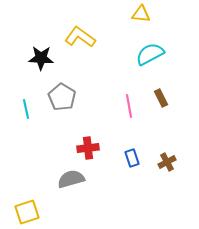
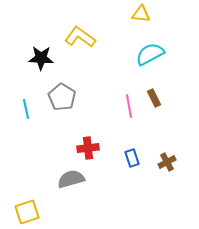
brown rectangle: moved 7 px left
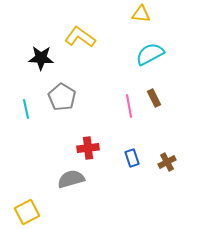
yellow square: rotated 10 degrees counterclockwise
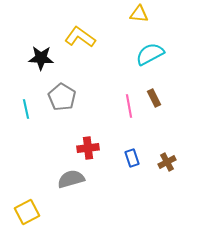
yellow triangle: moved 2 px left
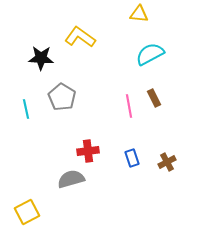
red cross: moved 3 px down
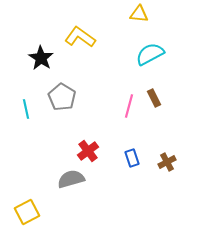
black star: rotated 30 degrees clockwise
pink line: rotated 25 degrees clockwise
red cross: rotated 30 degrees counterclockwise
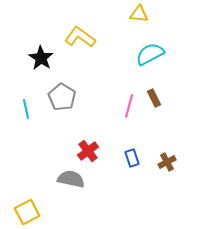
gray semicircle: rotated 28 degrees clockwise
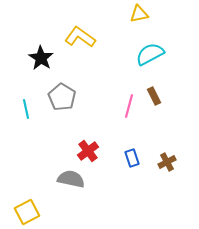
yellow triangle: rotated 18 degrees counterclockwise
brown rectangle: moved 2 px up
